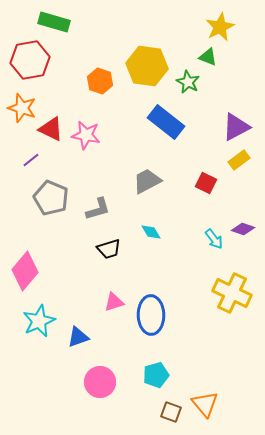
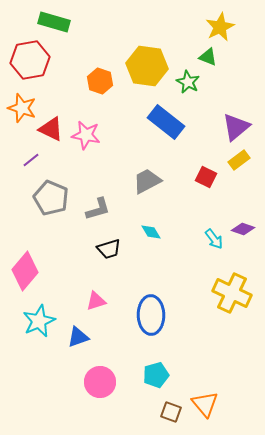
purple triangle: rotated 12 degrees counterclockwise
red square: moved 6 px up
pink triangle: moved 18 px left, 1 px up
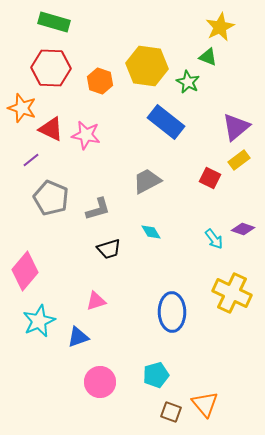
red hexagon: moved 21 px right, 8 px down; rotated 12 degrees clockwise
red square: moved 4 px right, 1 px down
blue ellipse: moved 21 px right, 3 px up
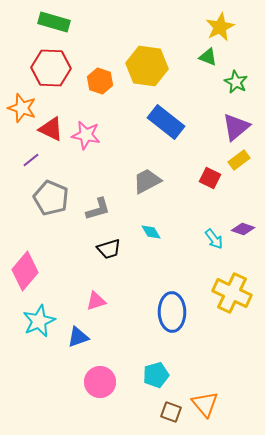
green star: moved 48 px right
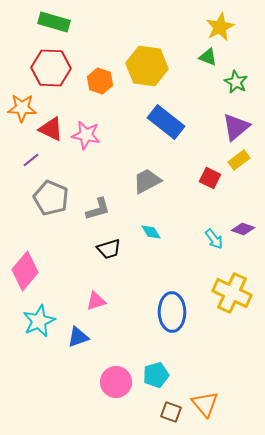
orange star: rotated 16 degrees counterclockwise
pink circle: moved 16 px right
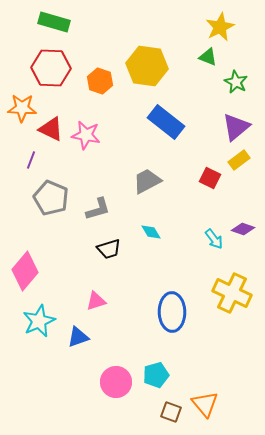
purple line: rotated 30 degrees counterclockwise
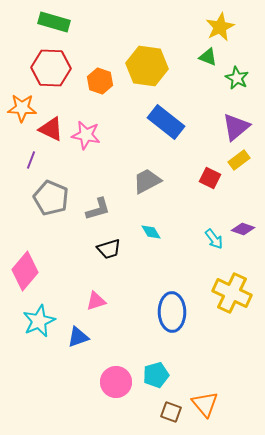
green star: moved 1 px right, 4 px up
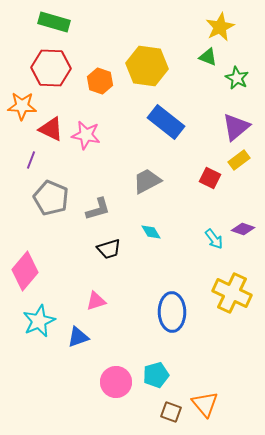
orange star: moved 2 px up
